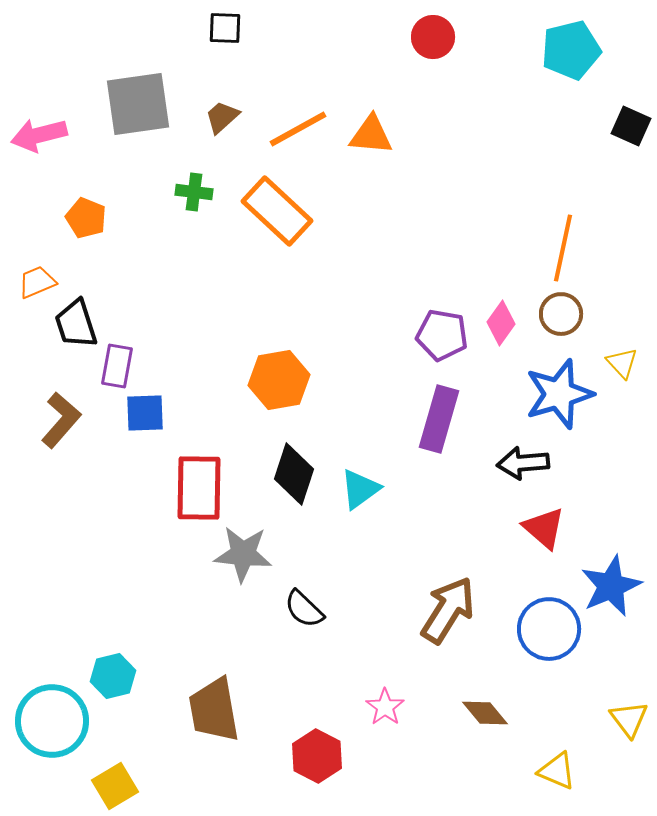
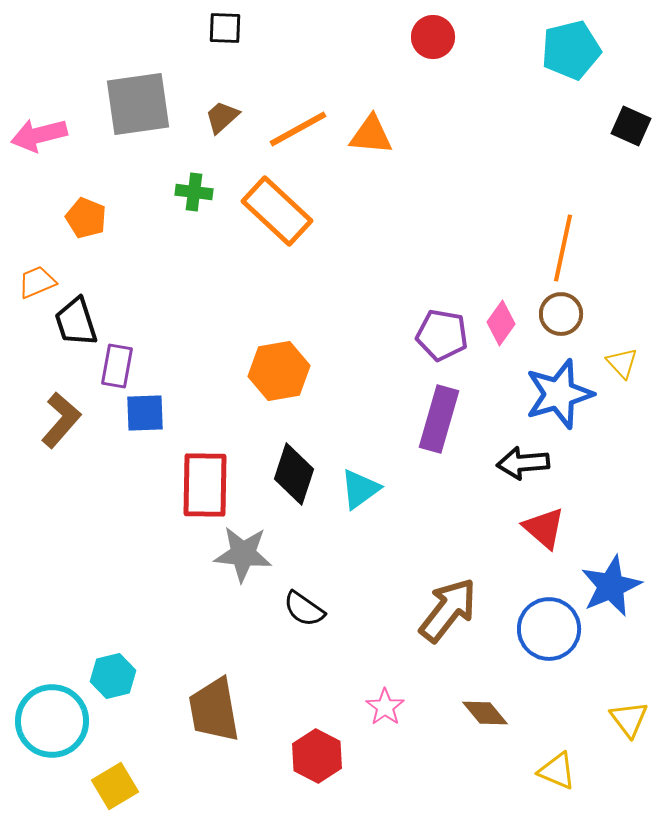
black trapezoid at (76, 324): moved 2 px up
orange hexagon at (279, 380): moved 9 px up
red rectangle at (199, 488): moved 6 px right, 3 px up
black semicircle at (304, 609): rotated 9 degrees counterclockwise
brown arrow at (448, 610): rotated 6 degrees clockwise
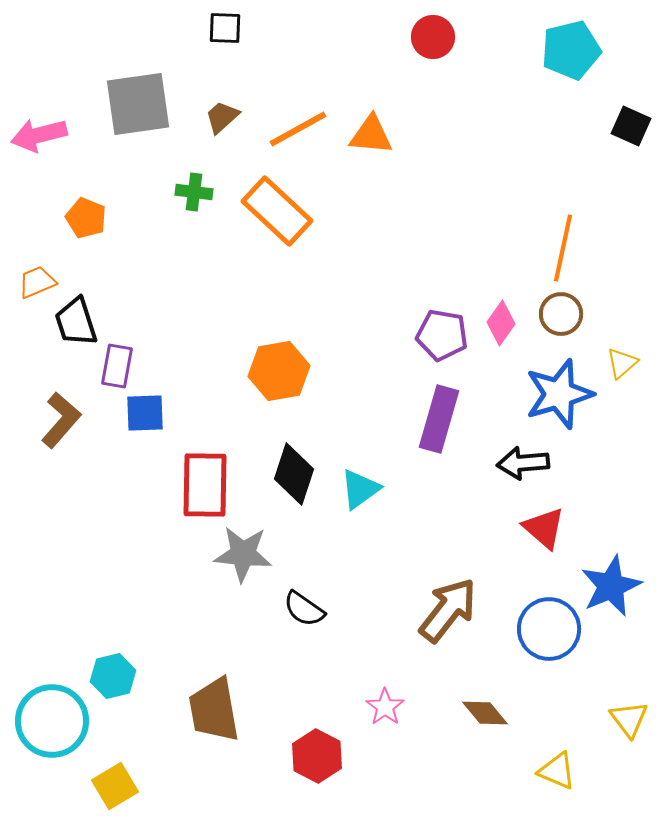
yellow triangle at (622, 363): rotated 32 degrees clockwise
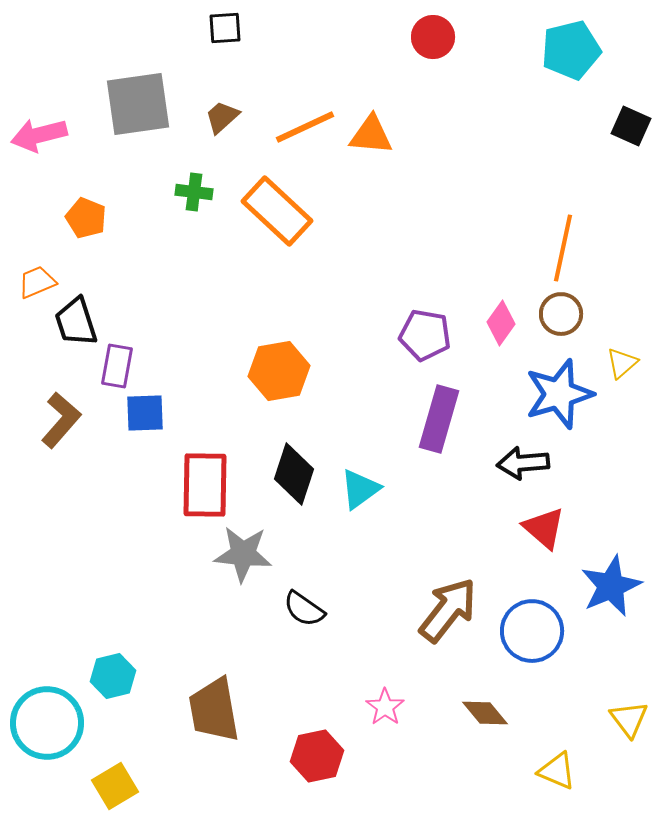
black square at (225, 28): rotated 6 degrees counterclockwise
orange line at (298, 129): moved 7 px right, 2 px up; rotated 4 degrees clockwise
purple pentagon at (442, 335): moved 17 px left
blue circle at (549, 629): moved 17 px left, 2 px down
cyan circle at (52, 721): moved 5 px left, 2 px down
red hexagon at (317, 756): rotated 21 degrees clockwise
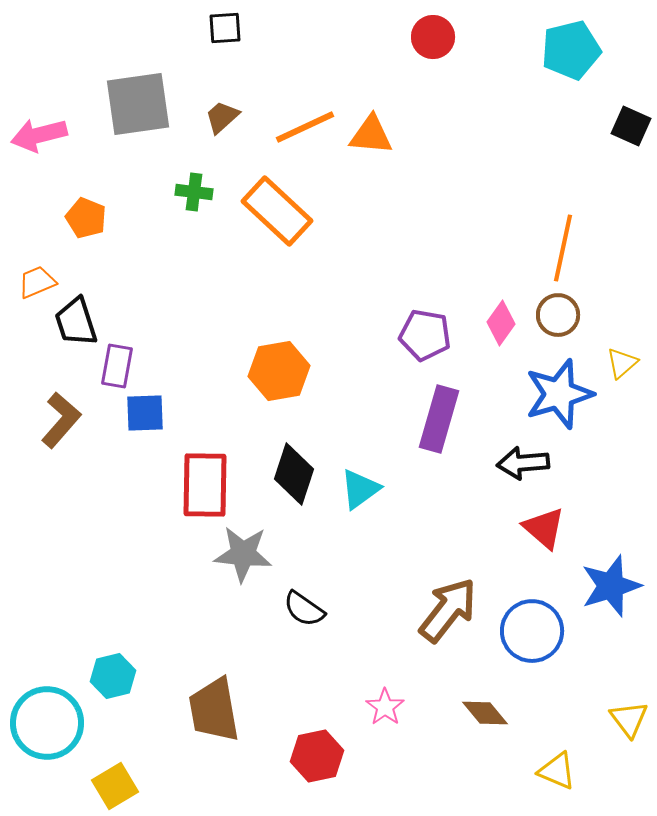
brown circle at (561, 314): moved 3 px left, 1 px down
blue star at (611, 586): rotated 6 degrees clockwise
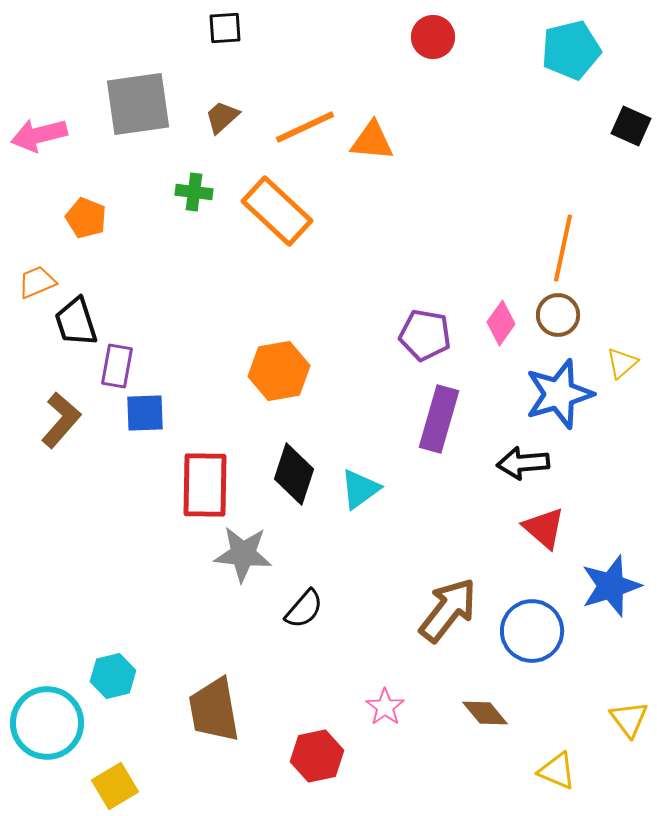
orange triangle at (371, 135): moved 1 px right, 6 px down
black semicircle at (304, 609): rotated 84 degrees counterclockwise
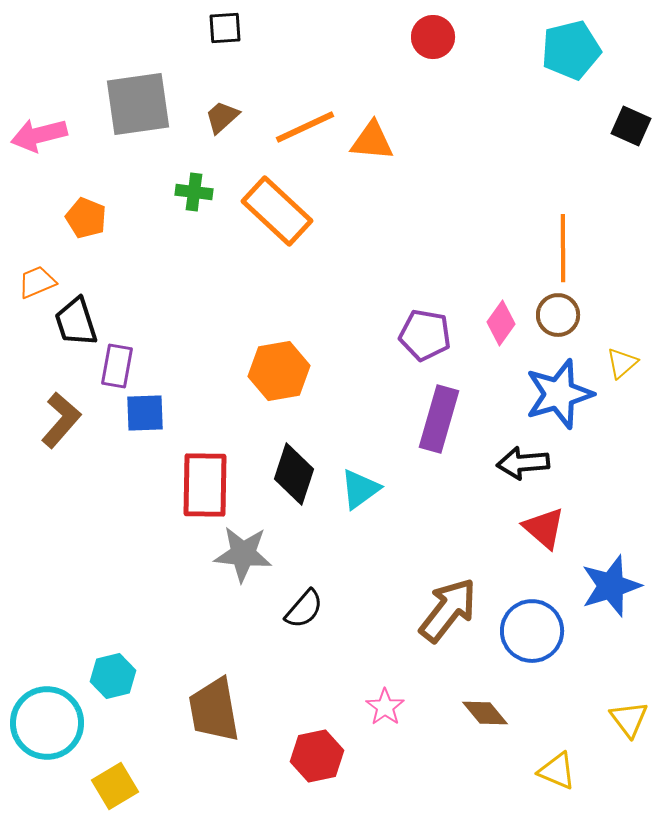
orange line at (563, 248): rotated 12 degrees counterclockwise
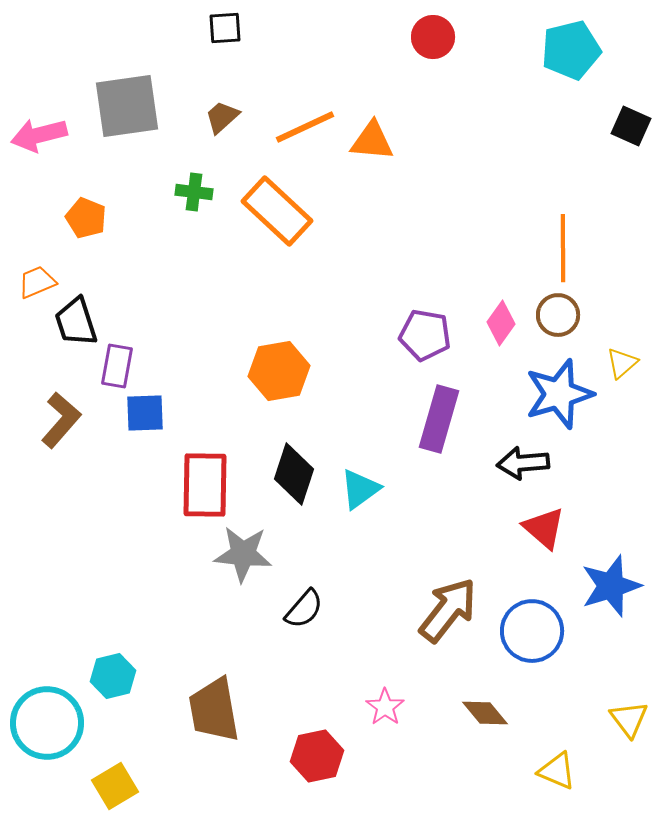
gray square at (138, 104): moved 11 px left, 2 px down
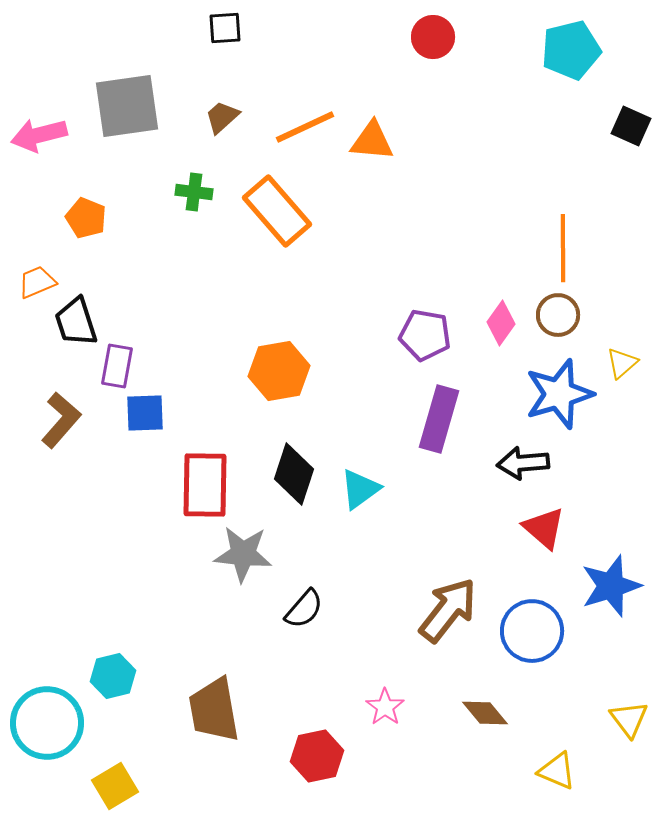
orange rectangle at (277, 211): rotated 6 degrees clockwise
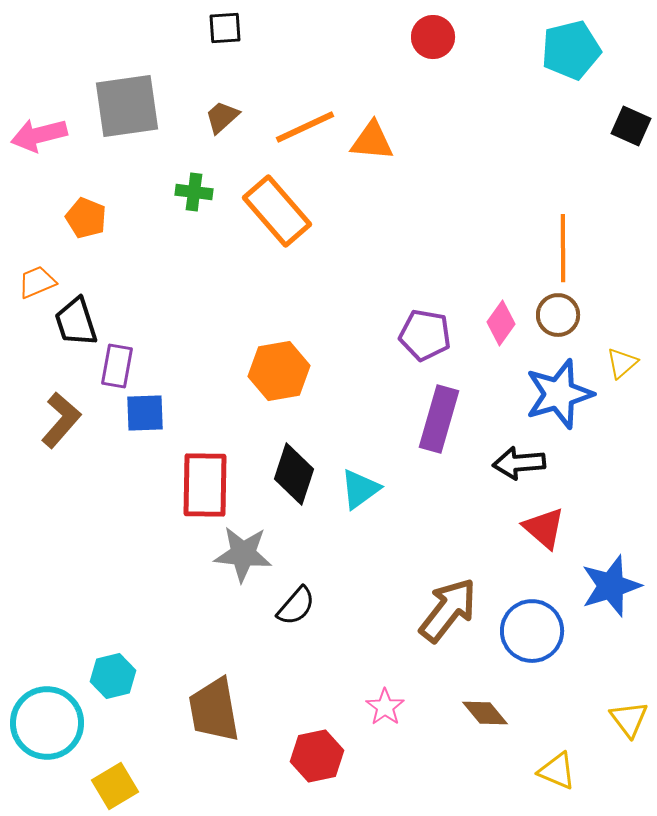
black arrow at (523, 463): moved 4 px left
black semicircle at (304, 609): moved 8 px left, 3 px up
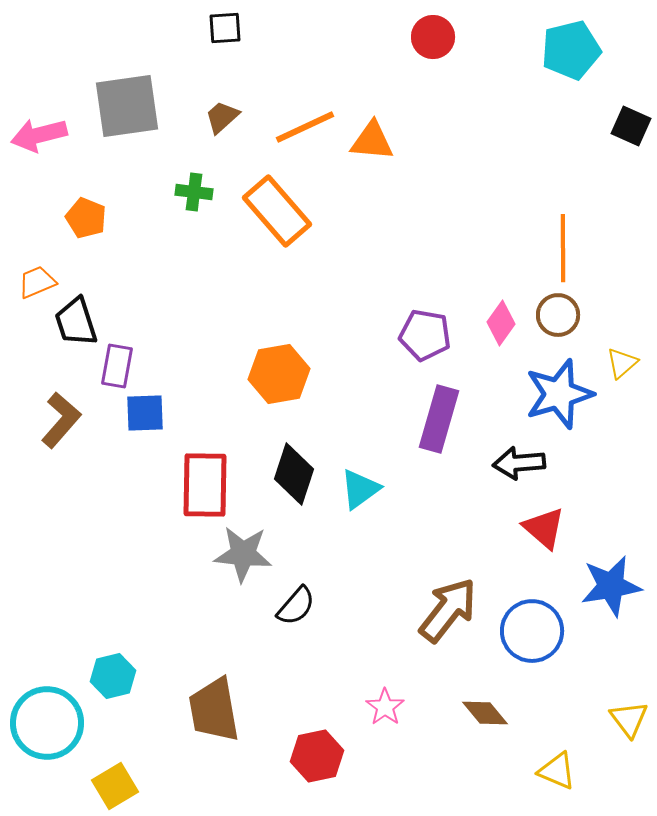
orange hexagon at (279, 371): moved 3 px down
blue star at (611, 586): rotated 8 degrees clockwise
